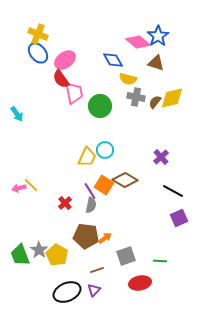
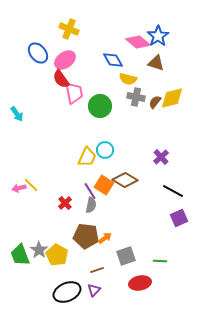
yellow cross: moved 31 px right, 5 px up
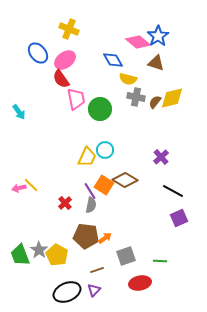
pink trapezoid: moved 2 px right, 6 px down
green circle: moved 3 px down
cyan arrow: moved 2 px right, 2 px up
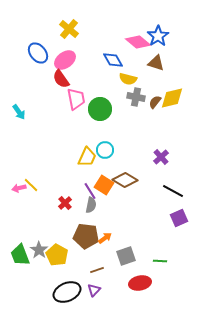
yellow cross: rotated 18 degrees clockwise
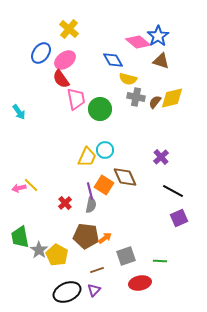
blue ellipse: moved 3 px right; rotated 75 degrees clockwise
brown triangle: moved 5 px right, 2 px up
brown diamond: moved 3 px up; rotated 35 degrees clockwise
purple line: rotated 18 degrees clockwise
green trapezoid: moved 18 px up; rotated 10 degrees clockwise
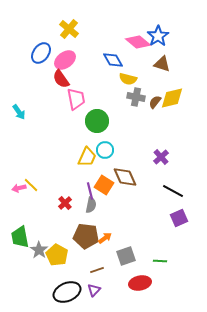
brown triangle: moved 1 px right, 3 px down
green circle: moved 3 px left, 12 px down
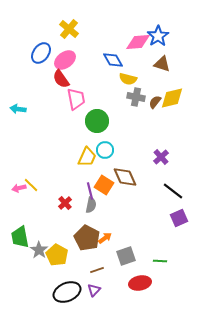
pink diamond: rotated 45 degrees counterclockwise
cyan arrow: moved 1 px left, 3 px up; rotated 133 degrees clockwise
black line: rotated 10 degrees clockwise
brown pentagon: moved 1 px right, 2 px down; rotated 20 degrees clockwise
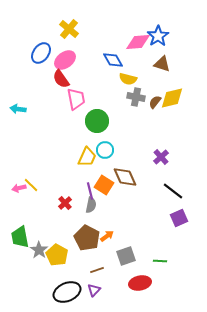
orange arrow: moved 2 px right, 2 px up
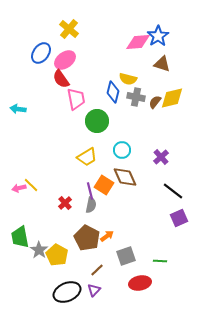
blue diamond: moved 32 px down; rotated 45 degrees clockwise
cyan circle: moved 17 px right
yellow trapezoid: rotated 35 degrees clockwise
brown line: rotated 24 degrees counterclockwise
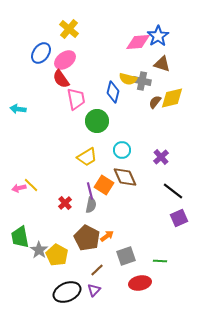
gray cross: moved 6 px right, 16 px up
